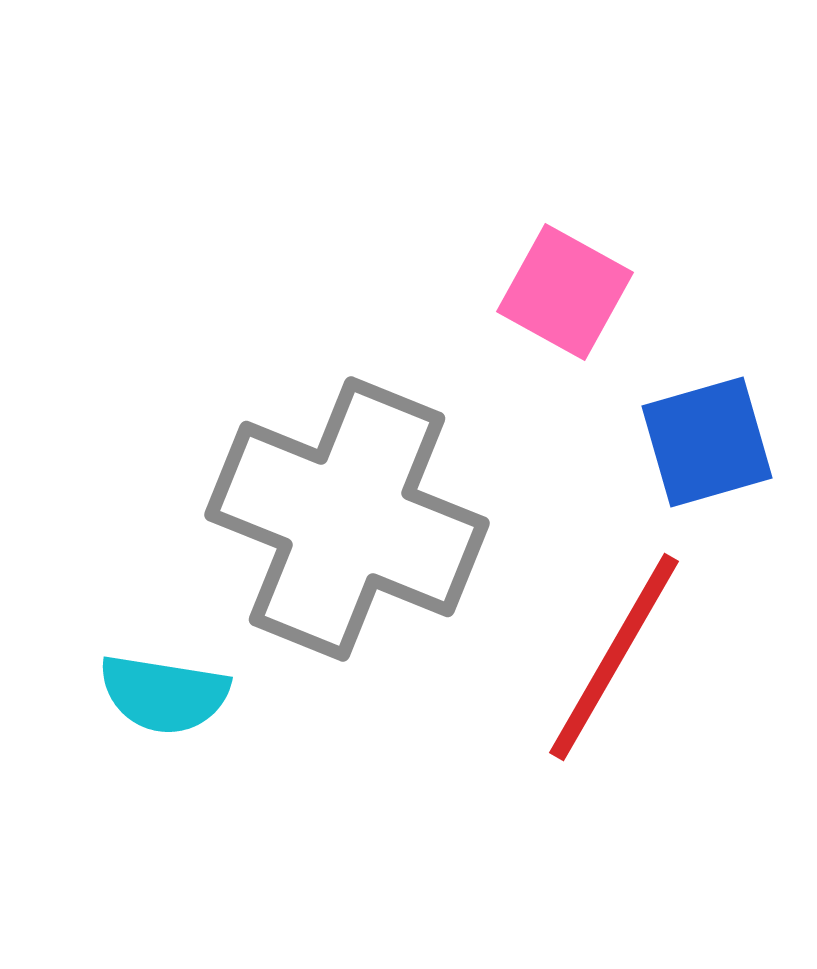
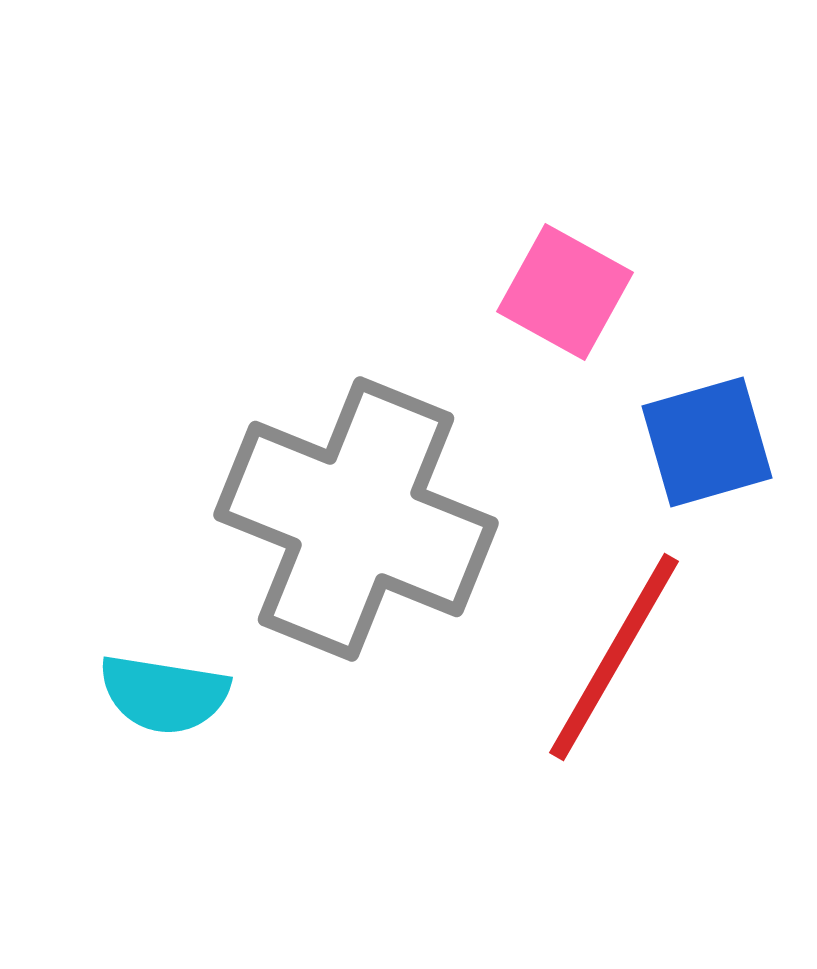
gray cross: moved 9 px right
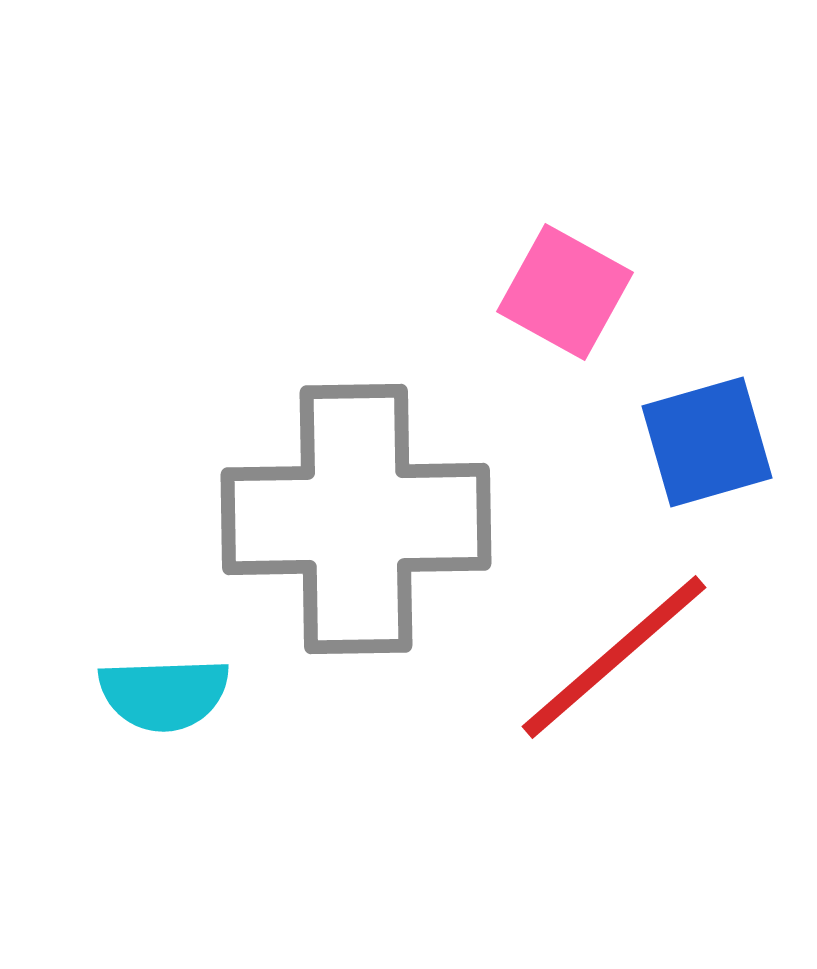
gray cross: rotated 23 degrees counterclockwise
red line: rotated 19 degrees clockwise
cyan semicircle: rotated 11 degrees counterclockwise
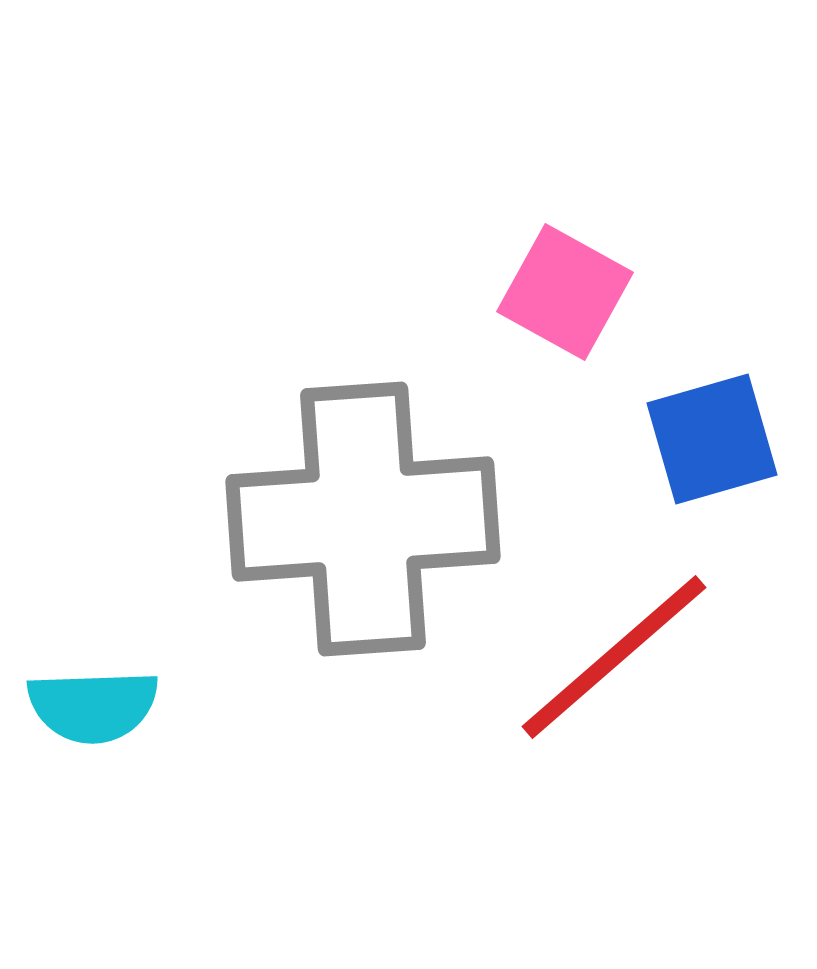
blue square: moved 5 px right, 3 px up
gray cross: moved 7 px right; rotated 3 degrees counterclockwise
cyan semicircle: moved 71 px left, 12 px down
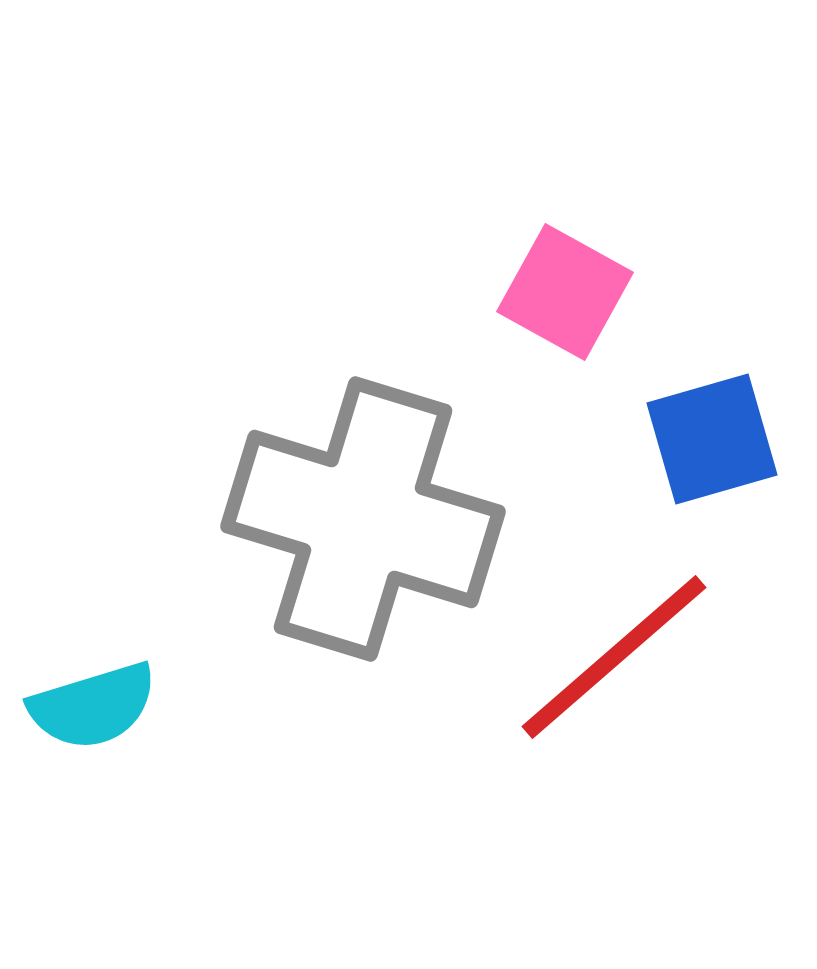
gray cross: rotated 21 degrees clockwise
cyan semicircle: rotated 15 degrees counterclockwise
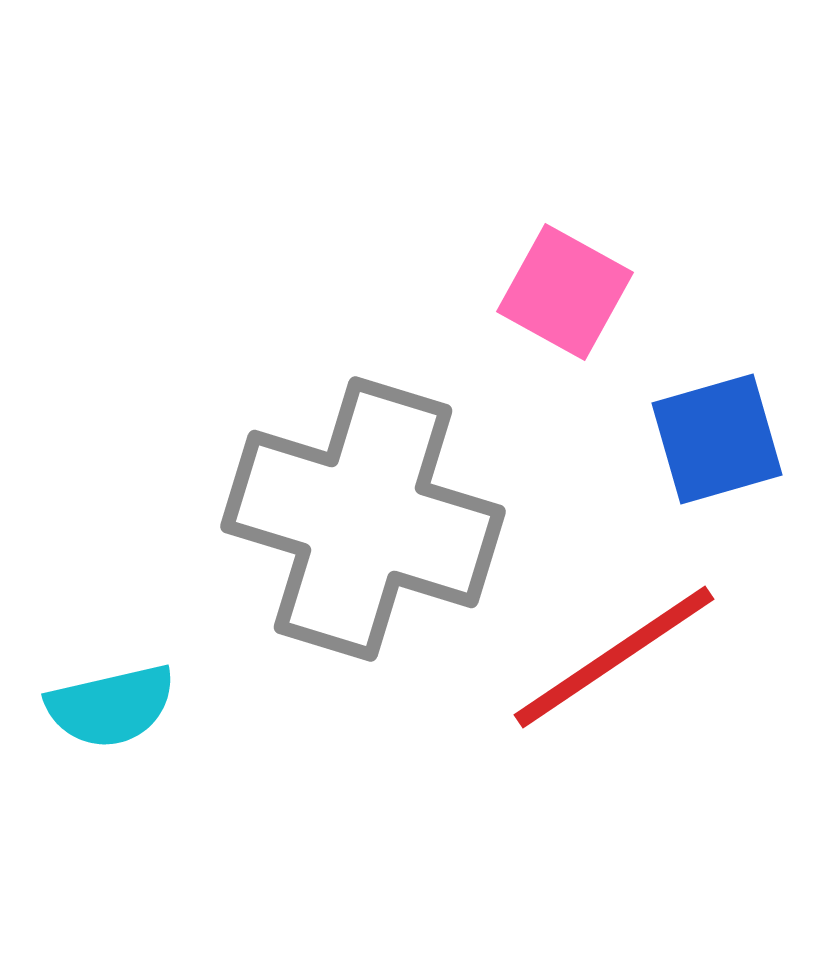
blue square: moved 5 px right
red line: rotated 7 degrees clockwise
cyan semicircle: moved 18 px right; rotated 4 degrees clockwise
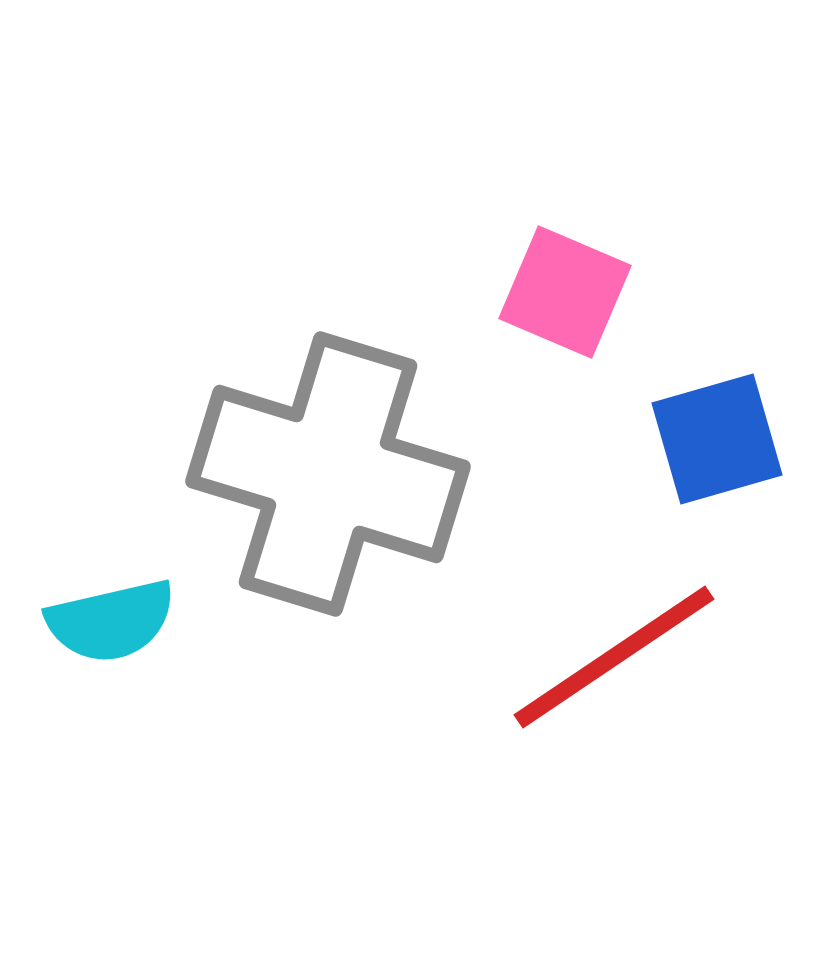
pink square: rotated 6 degrees counterclockwise
gray cross: moved 35 px left, 45 px up
cyan semicircle: moved 85 px up
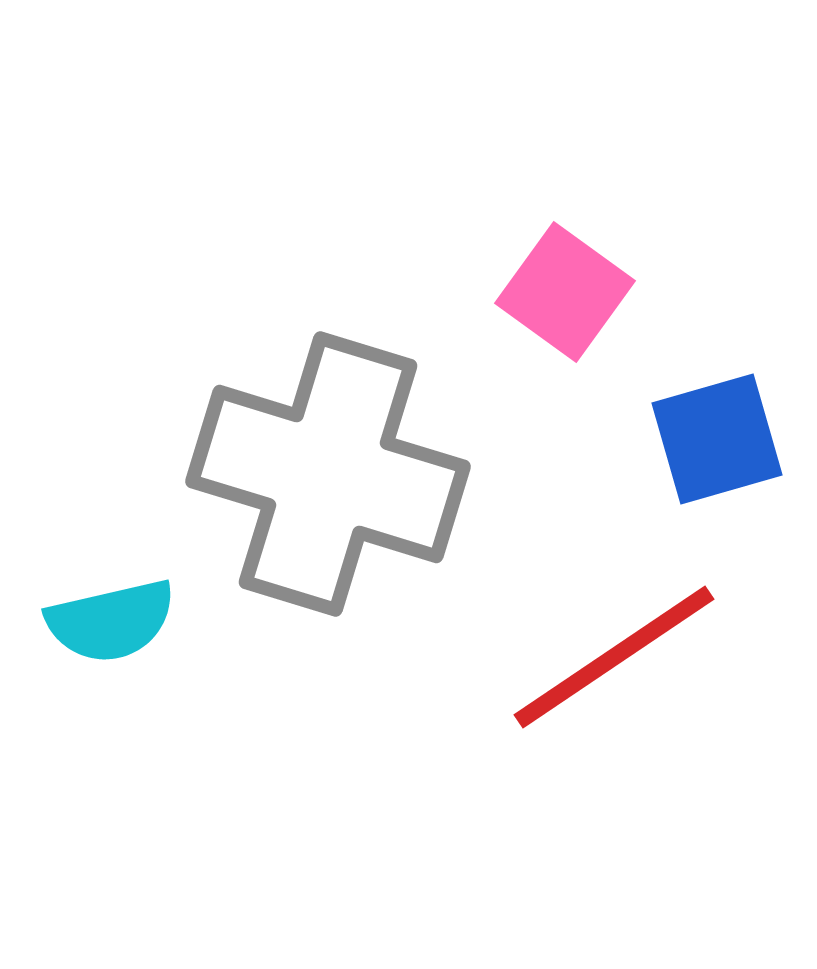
pink square: rotated 13 degrees clockwise
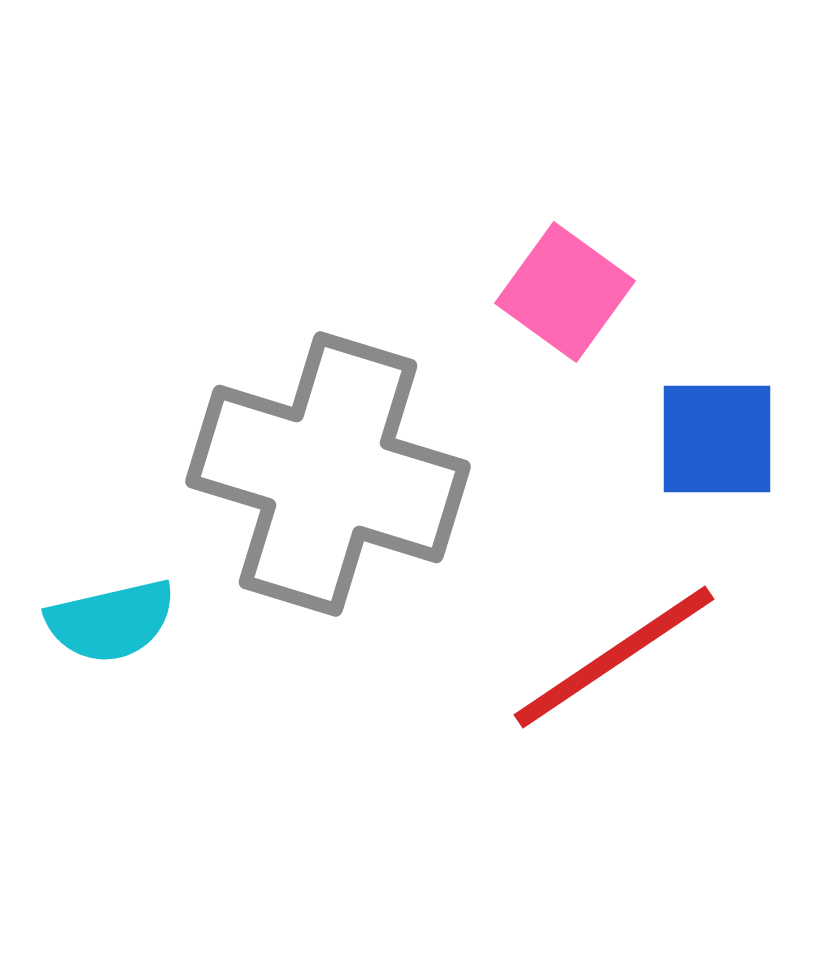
blue square: rotated 16 degrees clockwise
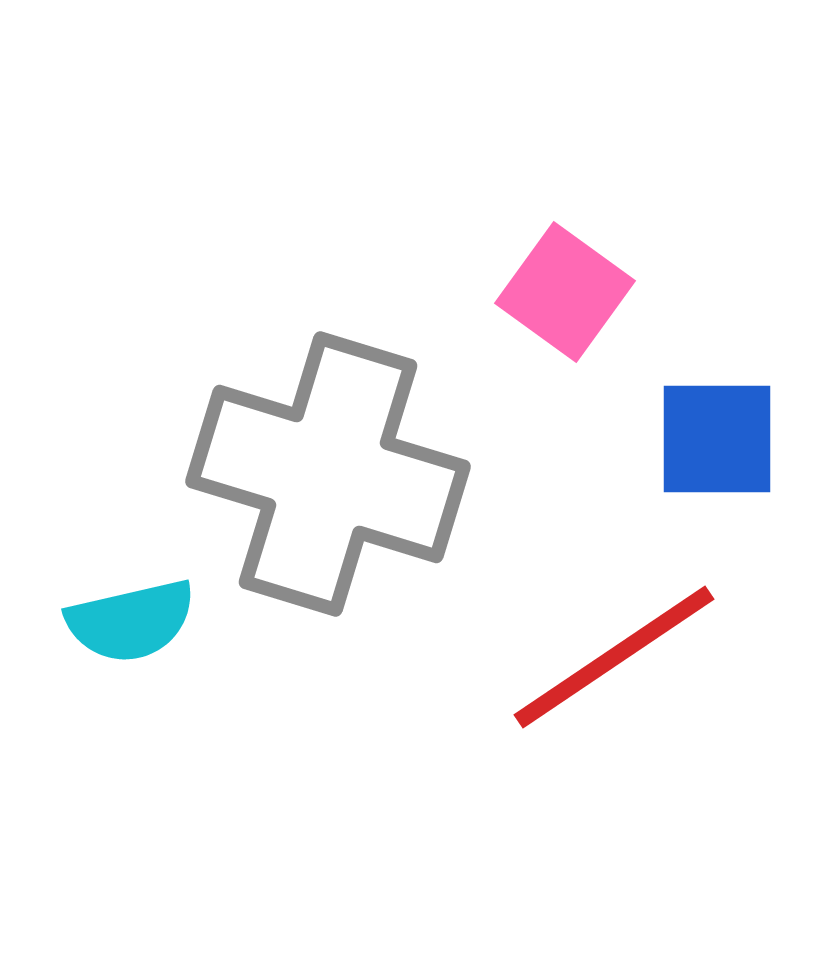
cyan semicircle: moved 20 px right
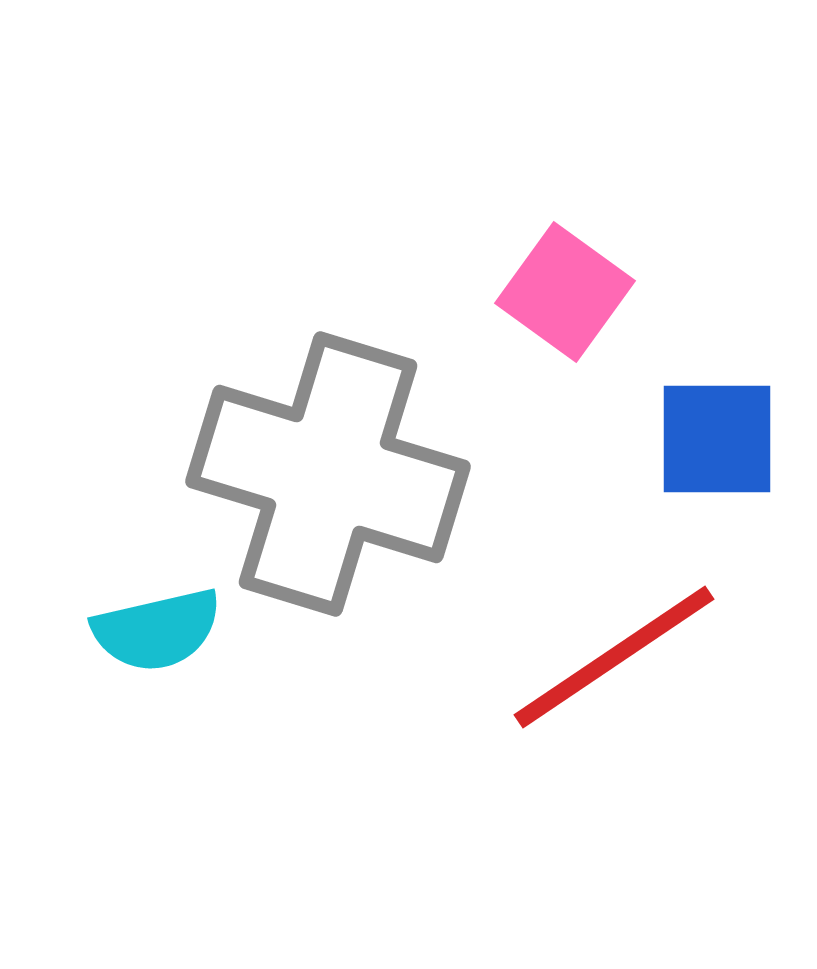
cyan semicircle: moved 26 px right, 9 px down
